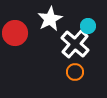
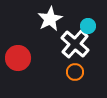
red circle: moved 3 px right, 25 px down
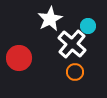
white cross: moved 3 px left
red circle: moved 1 px right
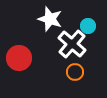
white star: rotated 25 degrees counterclockwise
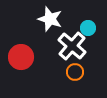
cyan circle: moved 2 px down
white cross: moved 2 px down
red circle: moved 2 px right, 1 px up
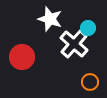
white cross: moved 2 px right, 2 px up
red circle: moved 1 px right
orange circle: moved 15 px right, 10 px down
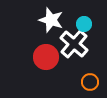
white star: moved 1 px right, 1 px down
cyan circle: moved 4 px left, 4 px up
red circle: moved 24 px right
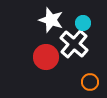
cyan circle: moved 1 px left, 1 px up
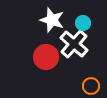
white star: moved 1 px right
orange circle: moved 1 px right, 4 px down
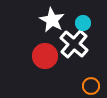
white star: rotated 10 degrees clockwise
red circle: moved 1 px left, 1 px up
